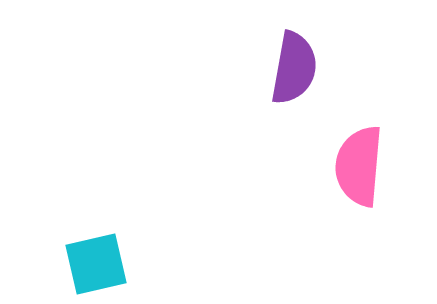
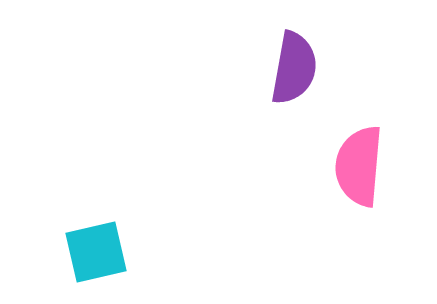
cyan square: moved 12 px up
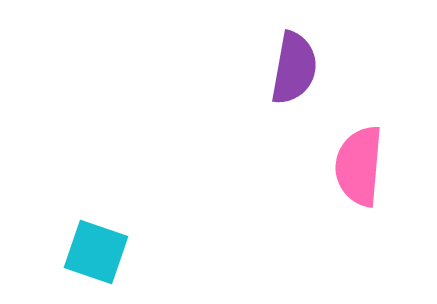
cyan square: rotated 32 degrees clockwise
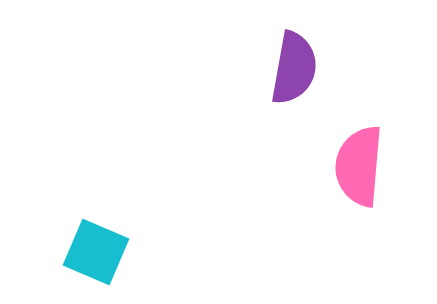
cyan square: rotated 4 degrees clockwise
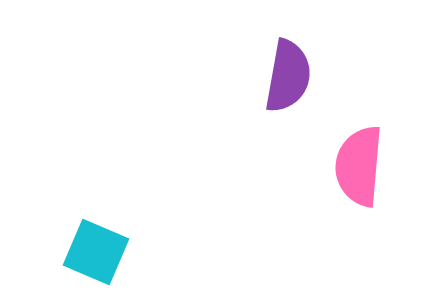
purple semicircle: moved 6 px left, 8 px down
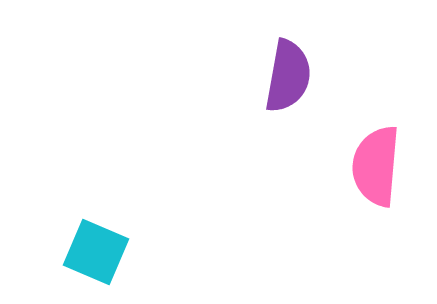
pink semicircle: moved 17 px right
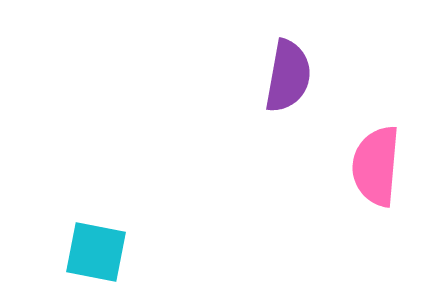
cyan square: rotated 12 degrees counterclockwise
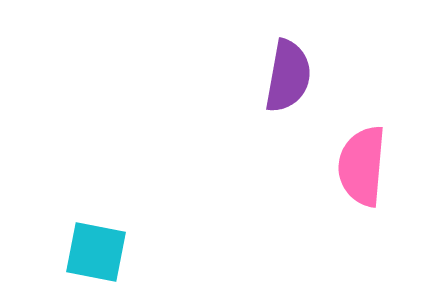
pink semicircle: moved 14 px left
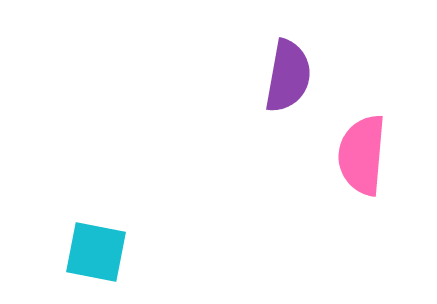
pink semicircle: moved 11 px up
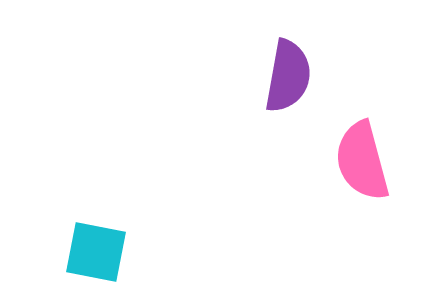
pink semicircle: moved 6 px down; rotated 20 degrees counterclockwise
